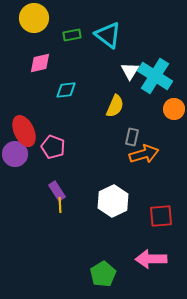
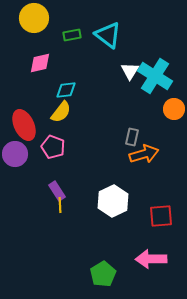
yellow semicircle: moved 54 px left, 6 px down; rotated 15 degrees clockwise
red ellipse: moved 6 px up
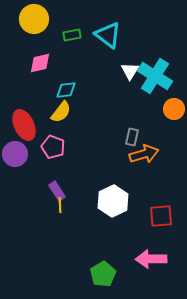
yellow circle: moved 1 px down
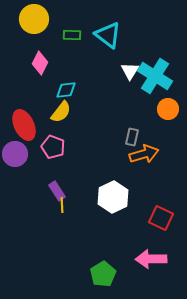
green rectangle: rotated 12 degrees clockwise
pink diamond: rotated 50 degrees counterclockwise
orange circle: moved 6 px left
white hexagon: moved 4 px up
yellow line: moved 2 px right
red square: moved 2 px down; rotated 30 degrees clockwise
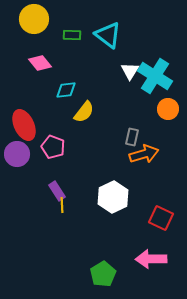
pink diamond: rotated 65 degrees counterclockwise
yellow semicircle: moved 23 px right
purple circle: moved 2 px right
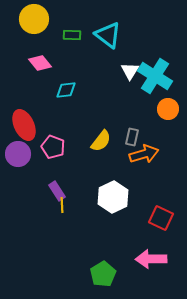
yellow semicircle: moved 17 px right, 29 px down
purple circle: moved 1 px right
